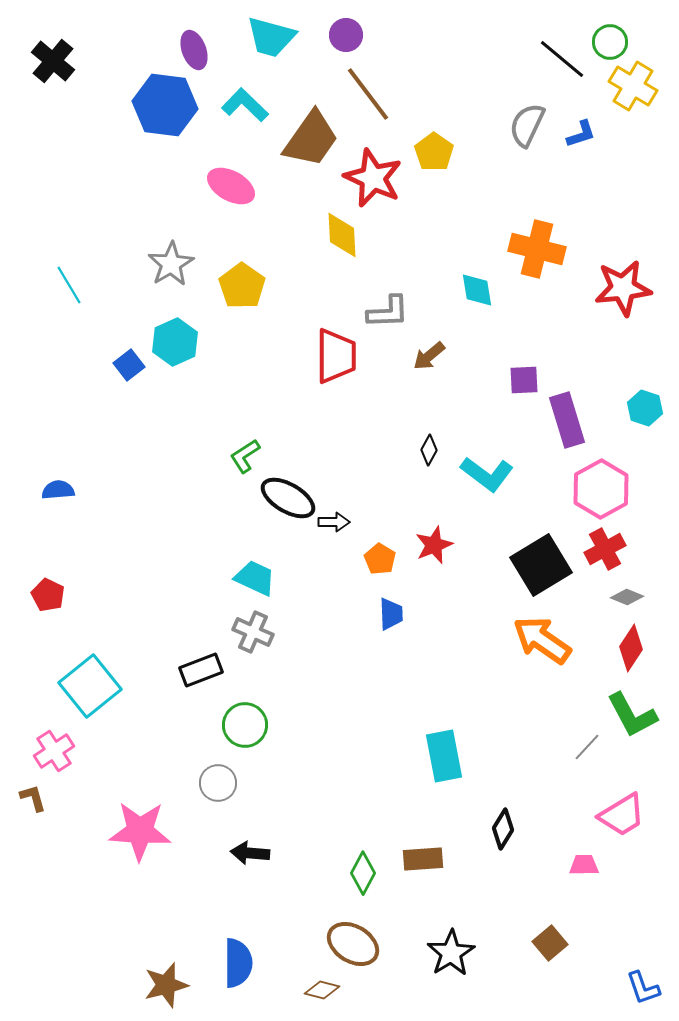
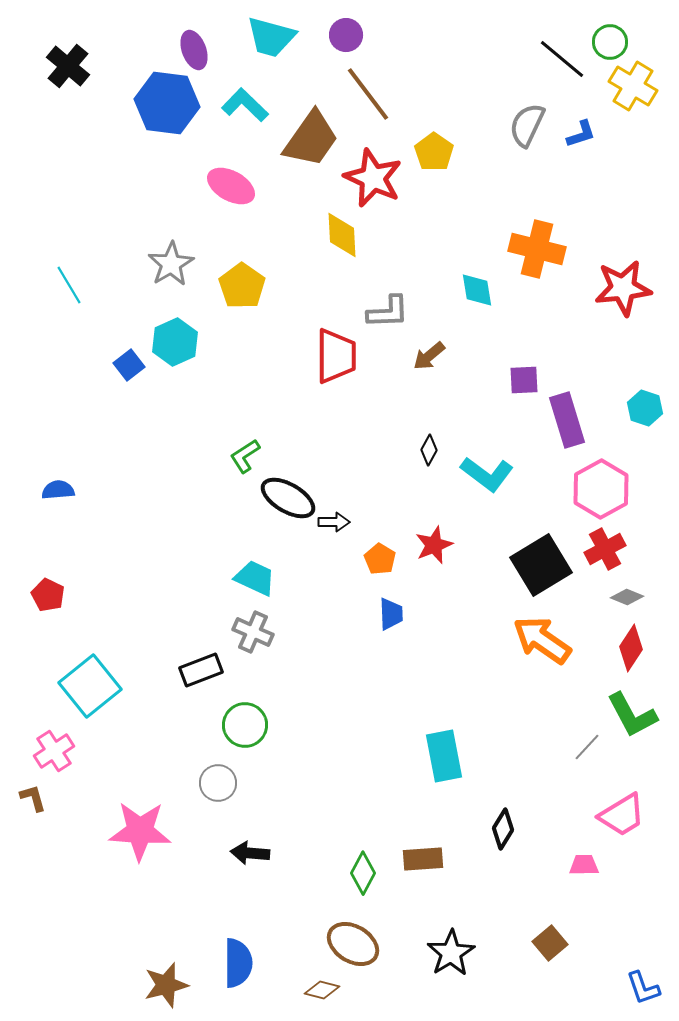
black cross at (53, 61): moved 15 px right, 5 px down
blue hexagon at (165, 105): moved 2 px right, 2 px up
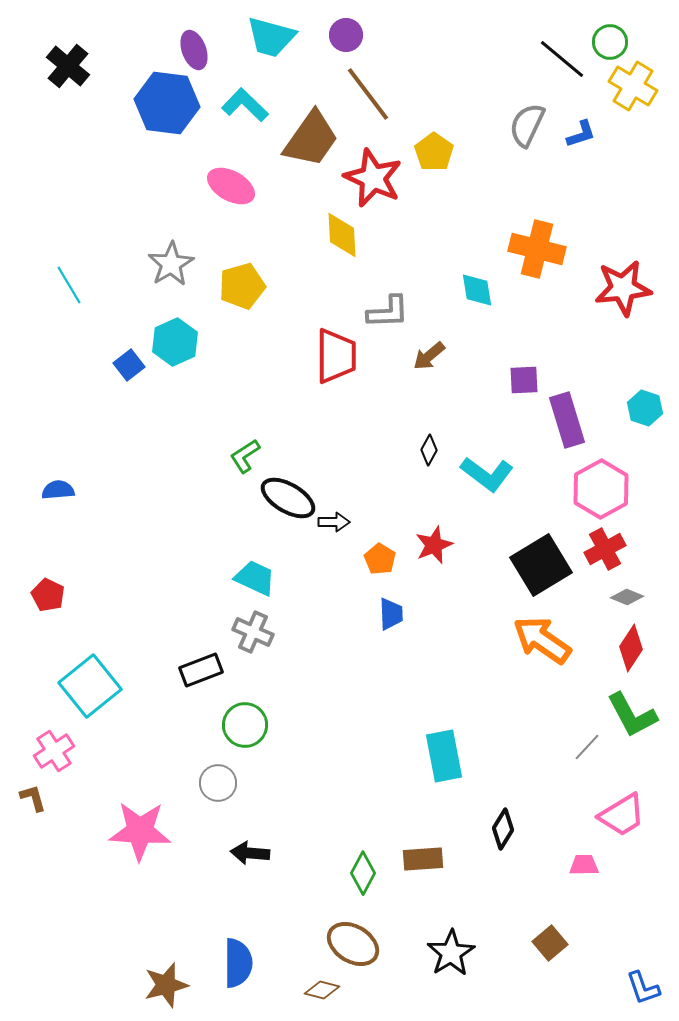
yellow pentagon at (242, 286): rotated 21 degrees clockwise
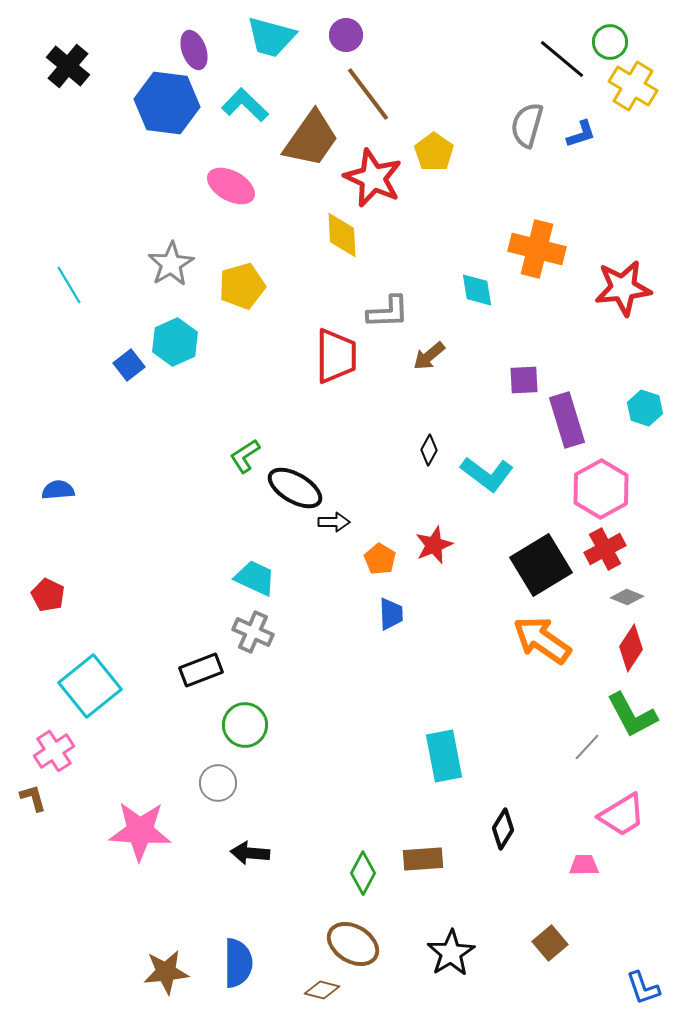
gray semicircle at (527, 125): rotated 9 degrees counterclockwise
black ellipse at (288, 498): moved 7 px right, 10 px up
brown star at (166, 985): moved 13 px up; rotated 9 degrees clockwise
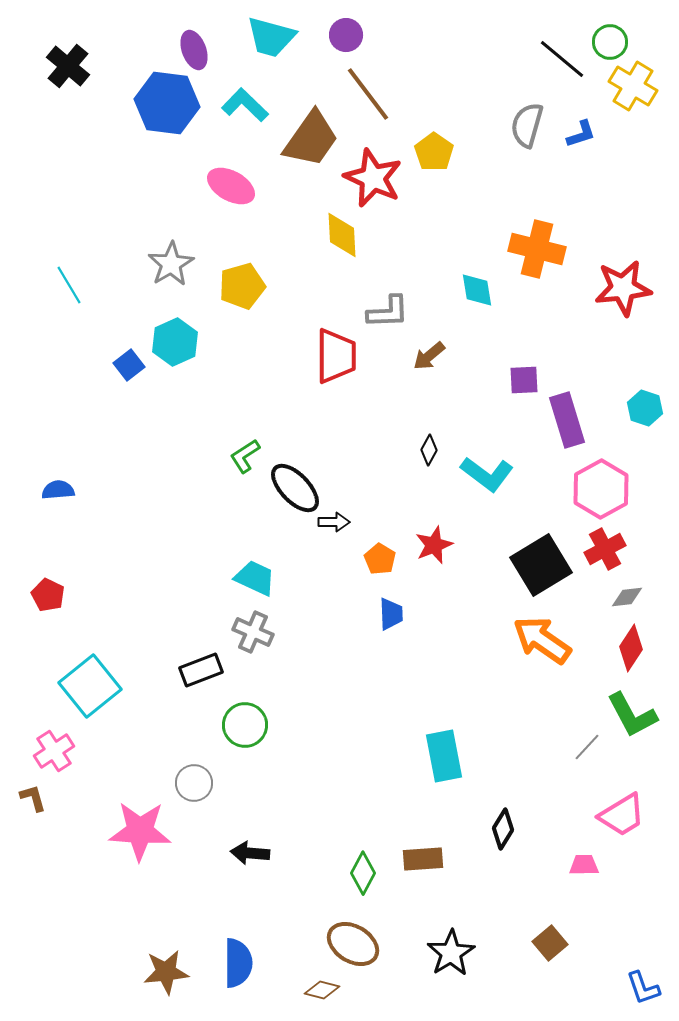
black ellipse at (295, 488): rotated 16 degrees clockwise
gray diamond at (627, 597): rotated 28 degrees counterclockwise
gray circle at (218, 783): moved 24 px left
